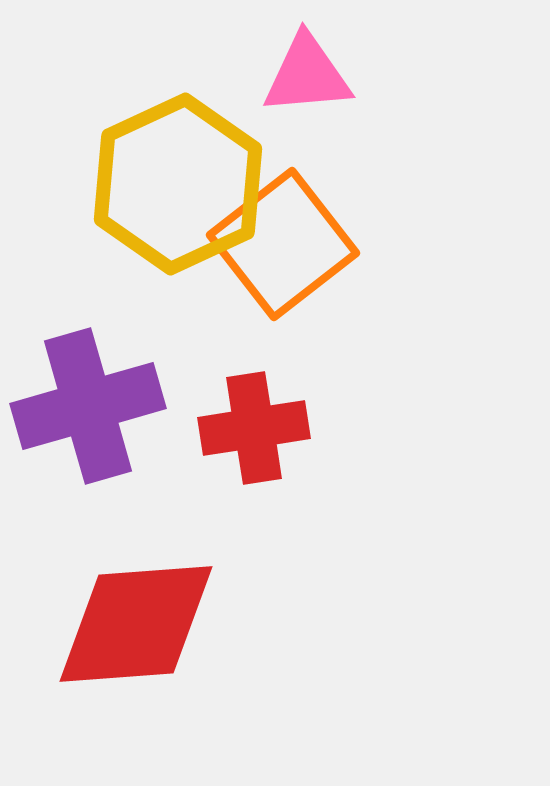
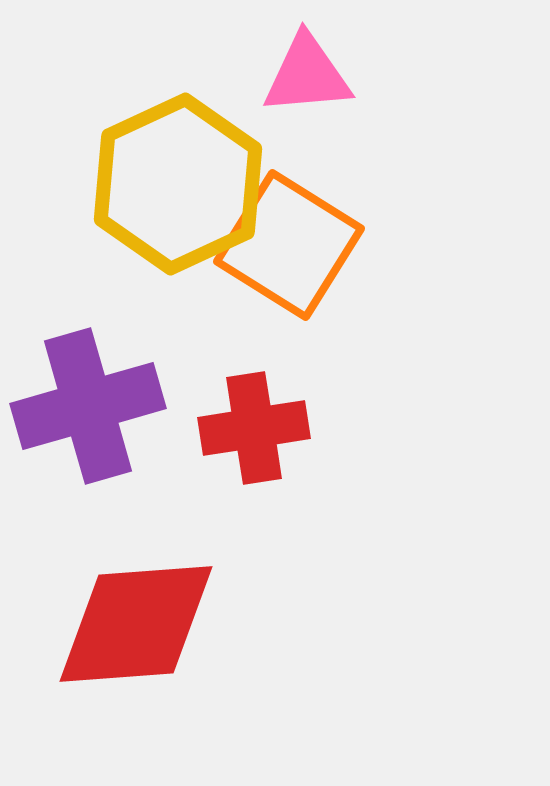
orange square: moved 6 px right, 1 px down; rotated 20 degrees counterclockwise
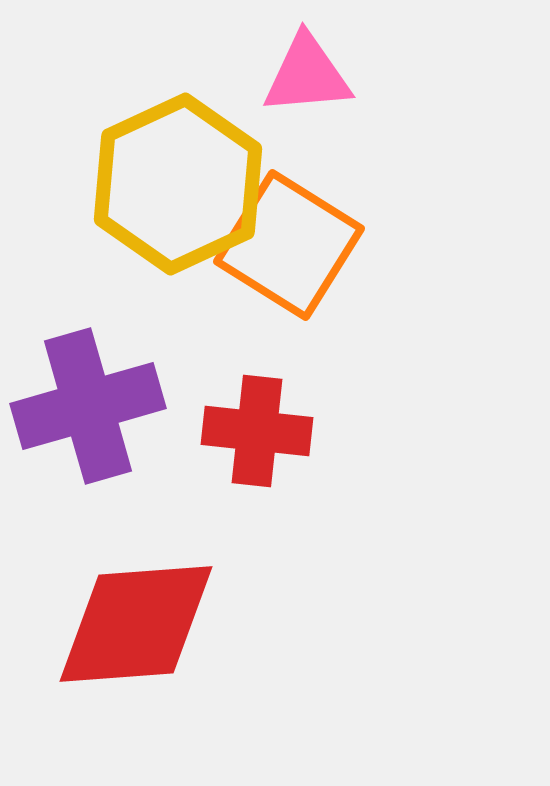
red cross: moved 3 px right, 3 px down; rotated 15 degrees clockwise
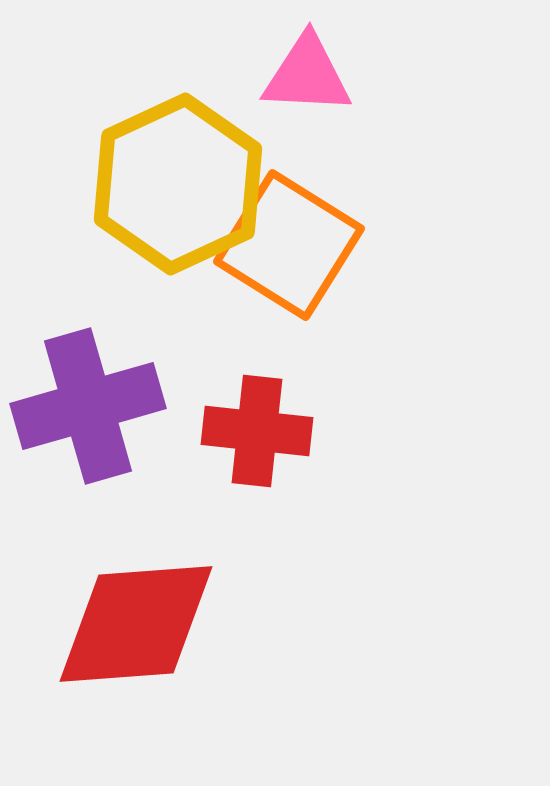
pink triangle: rotated 8 degrees clockwise
